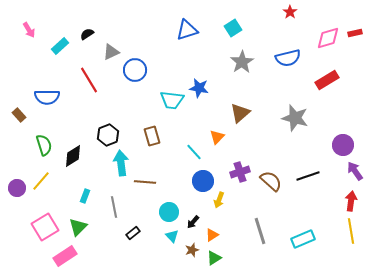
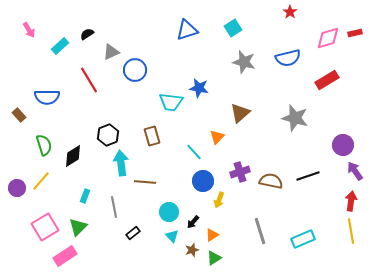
gray star at (242, 62): moved 2 px right; rotated 25 degrees counterclockwise
cyan trapezoid at (172, 100): moved 1 px left, 2 px down
brown semicircle at (271, 181): rotated 30 degrees counterclockwise
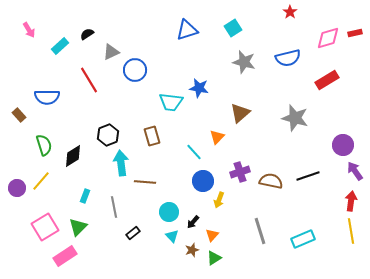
orange triangle at (212, 235): rotated 16 degrees counterclockwise
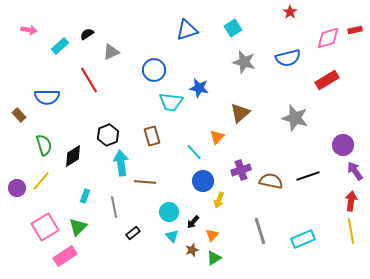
pink arrow at (29, 30): rotated 49 degrees counterclockwise
red rectangle at (355, 33): moved 3 px up
blue circle at (135, 70): moved 19 px right
purple cross at (240, 172): moved 1 px right, 2 px up
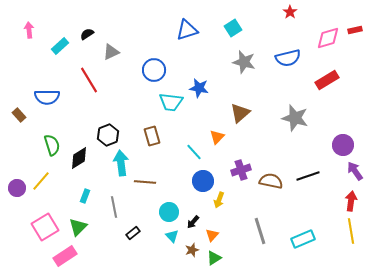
pink arrow at (29, 30): rotated 105 degrees counterclockwise
green semicircle at (44, 145): moved 8 px right
black diamond at (73, 156): moved 6 px right, 2 px down
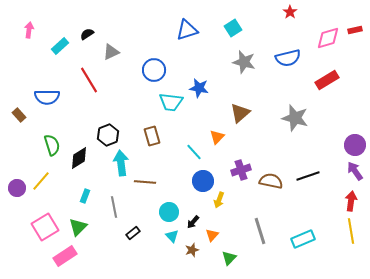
pink arrow at (29, 30): rotated 14 degrees clockwise
purple circle at (343, 145): moved 12 px right
green triangle at (214, 258): moved 15 px right; rotated 14 degrees counterclockwise
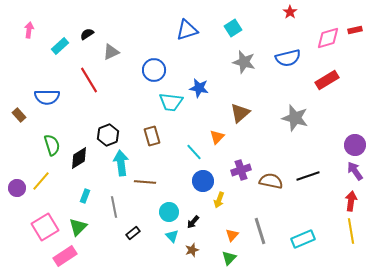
orange triangle at (212, 235): moved 20 px right
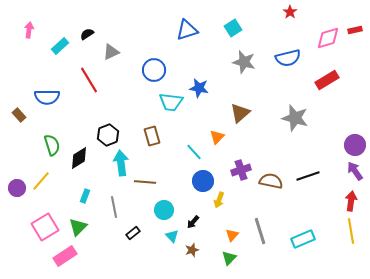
cyan circle at (169, 212): moved 5 px left, 2 px up
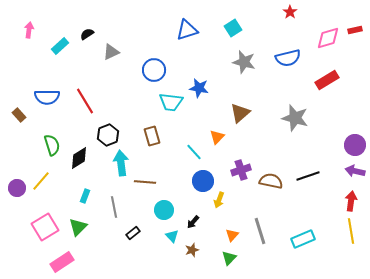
red line at (89, 80): moved 4 px left, 21 px down
purple arrow at (355, 171): rotated 42 degrees counterclockwise
pink rectangle at (65, 256): moved 3 px left, 6 px down
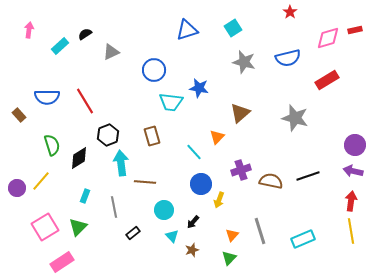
black semicircle at (87, 34): moved 2 px left
purple arrow at (355, 171): moved 2 px left
blue circle at (203, 181): moved 2 px left, 3 px down
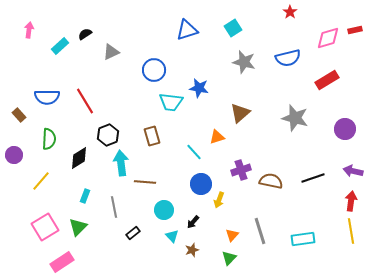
orange triangle at (217, 137): rotated 28 degrees clockwise
green semicircle at (52, 145): moved 3 px left, 6 px up; rotated 20 degrees clockwise
purple circle at (355, 145): moved 10 px left, 16 px up
black line at (308, 176): moved 5 px right, 2 px down
purple circle at (17, 188): moved 3 px left, 33 px up
cyan rectangle at (303, 239): rotated 15 degrees clockwise
